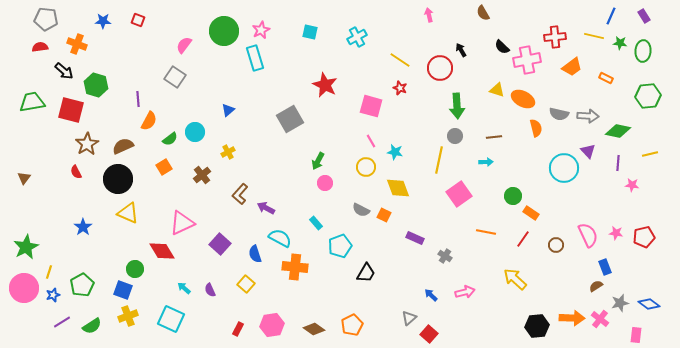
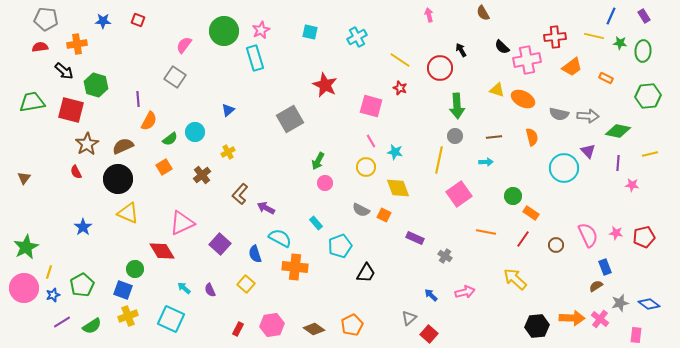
orange cross at (77, 44): rotated 30 degrees counterclockwise
orange semicircle at (536, 128): moved 4 px left, 9 px down
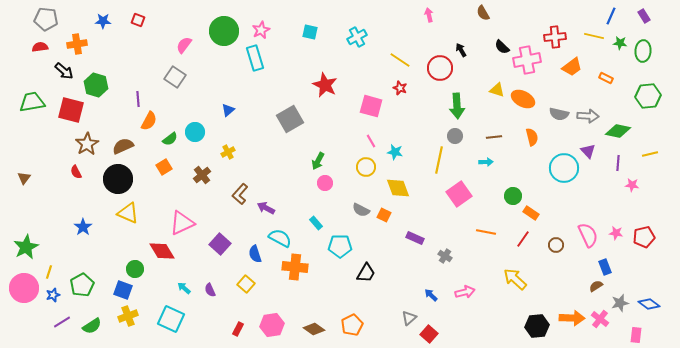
cyan pentagon at (340, 246): rotated 20 degrees clockwise
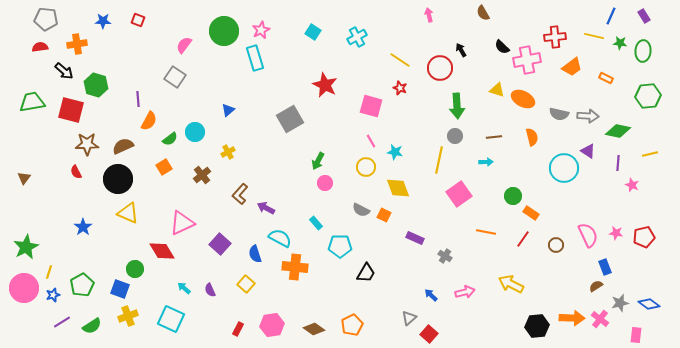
cyan square at (310, 32): moved 3 px right; rotated 21 degrees clockwise
brown star at (87, 144): rotated 30 degrees clockwise
purple triangle at (588, 151): rotated 14 degrees counterclockwise
pink star at (632, 185): rotated 16 degrees clockwise
yellow arrow at (515, 279): moved 4 px left, 5 px down; rotated 15 degrees counterclockwise
blue square at (123, 290): moved 3 px left, 1 px up
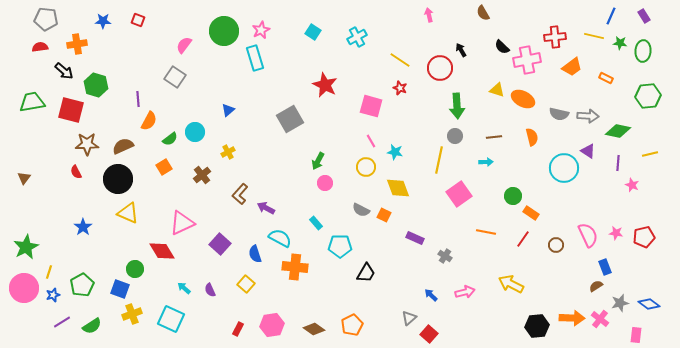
yellow cross at (128, 316): moved 4 px right, 2 px up
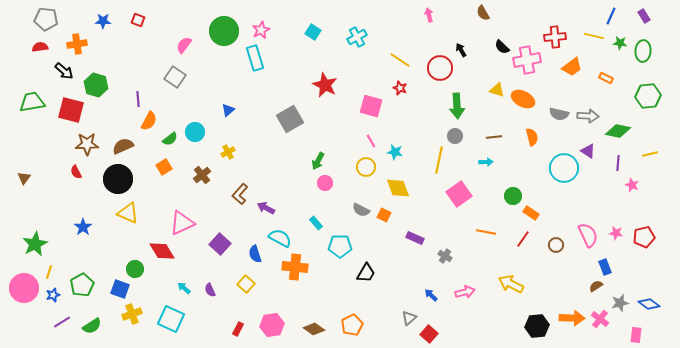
green star at (26, 247): moved 9 px right, 3 px up
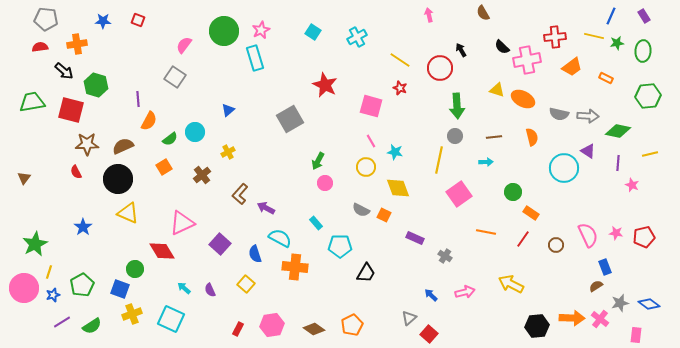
green star at (620, 43): moved 3 px left; rotated 16 degrees counterclockwise
green circle at (513, 196): moved 4 px up
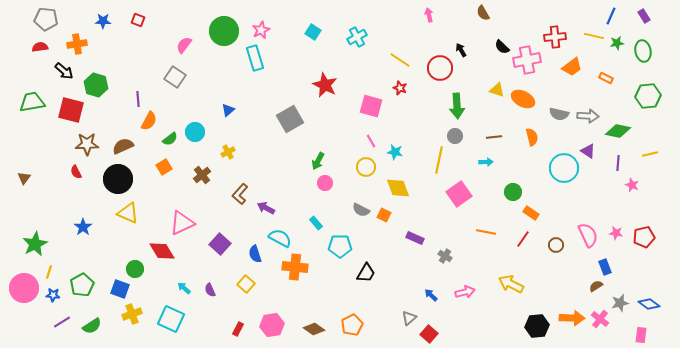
green ellipse at (643, 51): rotated 15 degrees counterclockwise
blue star at (53, 295): rotated 24 degrees clockwise
pink rectangle at (636, 335): moved 5 px right
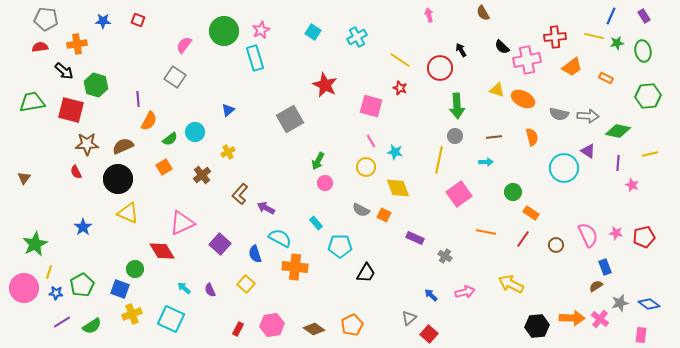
blue star at (53, 295): moved 3 px right, 2 px up
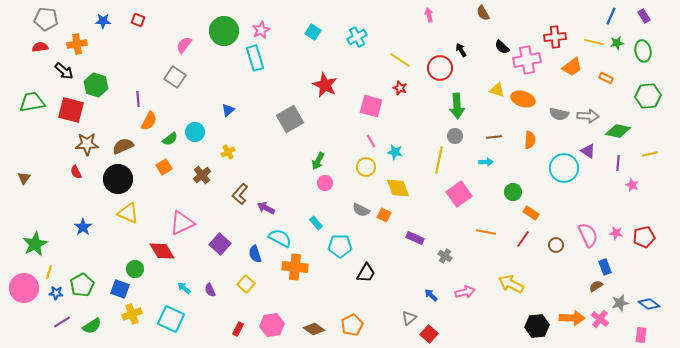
yellow line at (594, 36): moved 6 px down
orange ellipse at (523, 99): rotated 10 degrees counterclockwise
orange semicircle at (532, 137): moved 2 px left, 3 px down; rotated 18 degrees clockwise
